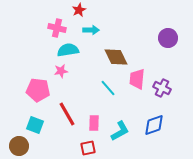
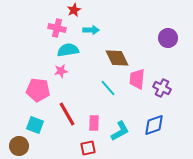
red star: moved 5 px left
brown diamond: moved 1 px right, 1 px down
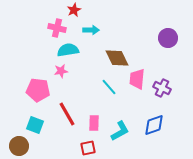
cyan line: moved 1 px right, 1 px up
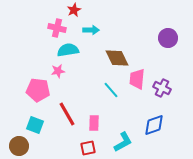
pink star: moved 3 px left
cyan line: moved 2 px right, 3 px down
cyan L-shape: moved 3 px right, 11 px down
